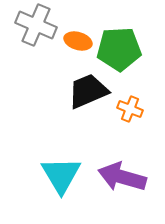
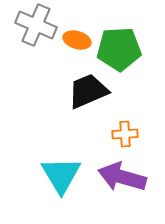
orange ellipse: moved 1 px left, 1 px up
orange cross: moved 5 px left, 25 px down; rotated 25 degrees counterclockwise
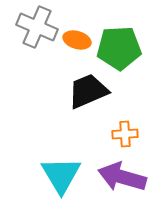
gray cross: moved 1 px right, 2 px down
green pentagon: moved 1 px up
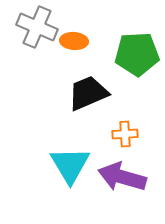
orange ellipse: moved 3 px left, 1 px down; rotated 12 degrees counterclockwise
green pentagon: moved 18 px right, 6 px down
black trapezoid: moved 2 px down
cyan triangle: moved 9 px right, 10 px up
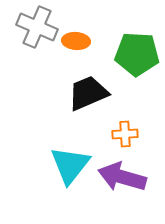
orange ellipse: moved 2 px right
green pentagon: rotated 6 degrees clockwise
cyan triangle: rotated 9 degrees clockwise
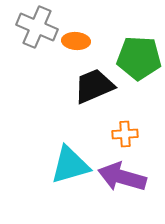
green pentagon: moved 2 px right, 4 px down
black trapezoid: moved 6 px right, 7 px up
cyan triangle: rotated 36 degrees clockwise
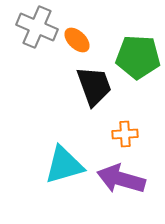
orange ellipse: moved 1 px right, 1 px up; rotated 40 degrees clockwise
green pentagon: moved 1 px left, 1 px up
black trapezoid: rotated 93 degrees clockwise
cyan triangle: moved 6 px left
purple arrow: moved 1 px left, 2 px down
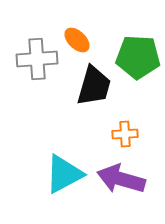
gray cross: moved 32 px down; rotated 27 degrees counterclockwise
black trapezoid: rotated 36 degrees clockwise
cyan triangle: moved 9 px down; rotated 12 degrees counterclockwise
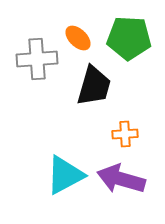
orange ellipse: moved 1 px right, 2 px up
green pentagon: moved 9 px left, 19 px up
cyan triangle: moved 1 px right, 1 px down
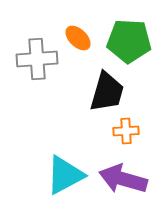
green pentagon: moved 3 px down
black trapezoid: moved 13 px right, 6 px down
orange cross: moved 1 px right, 3 px up
purple arrow: moved 2 px right
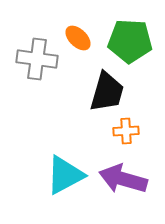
green pentagon: moved 1 px right
gray cross: rotated 12 degrees clockwise
